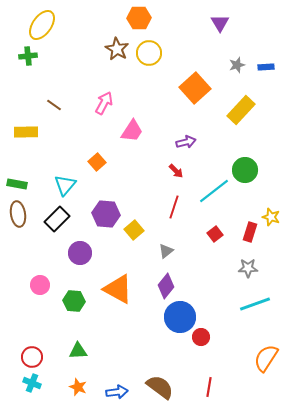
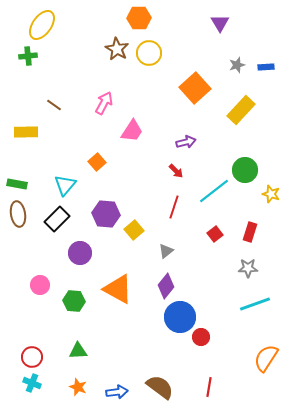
yellow star at (271, 217): moved 23 px up
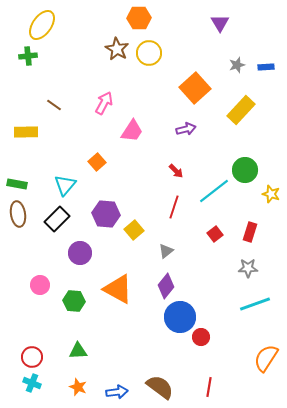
purple arrow at (186, 142): moved 13 px up
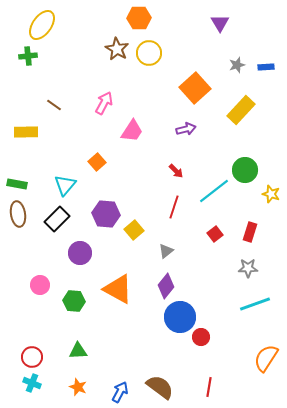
blue arrow at (117, 392): moved 3 px right; rotated 55 degrees counterclockwise
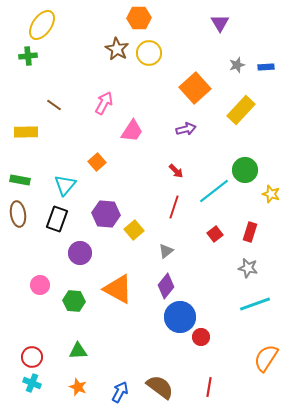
green rectangle at (17, 184): moved 3 px right, 4 px up
black rectangle at (57, 219): rotated 25 degrees counterclockwise
gray star at (248, 268): rotated 12 degrees clockwise
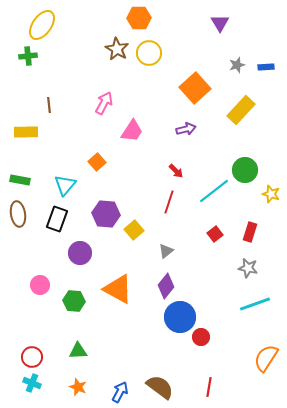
brown line at (54, 105): moved 5 px left; rotated 49 degrees clockwise
red line at (174, 207): moved 5 px left, 5 px up
